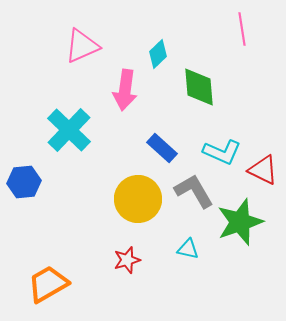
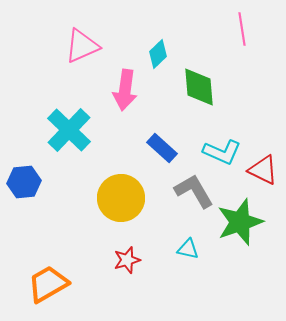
yellow circle: moved 17 px left, 1 px up
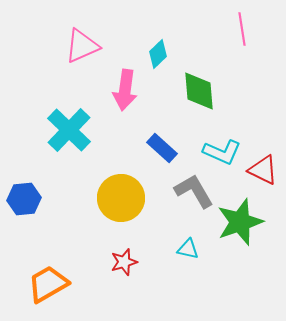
green diamond: moved 4 px down
blue hexagon: moved 17 px down
red star: moved 3 px left, 2 px down
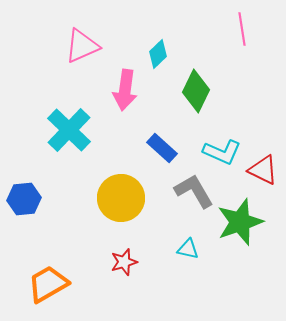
green diamond: moved 3 px left; rotated 30 degrees clockwise
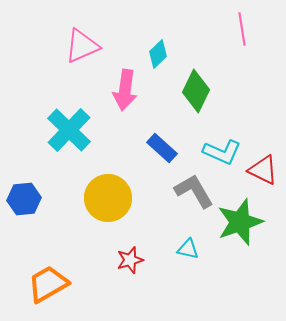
yellow circle: moved 13 px left
red star: moved 6 px right, 2 px up
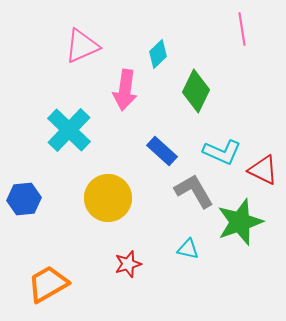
blue rectangle: moved 3 px down
red star: moved 2 px left, 4 px down
